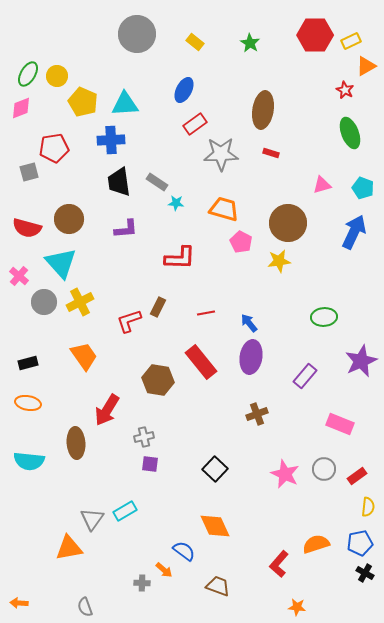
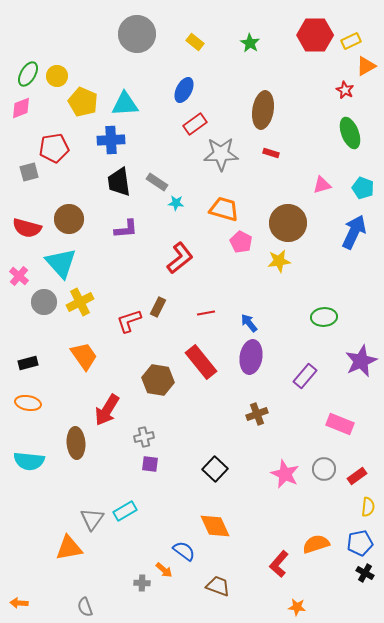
red L-shape at (180, 258): rotated 40 degrees counterclockwise
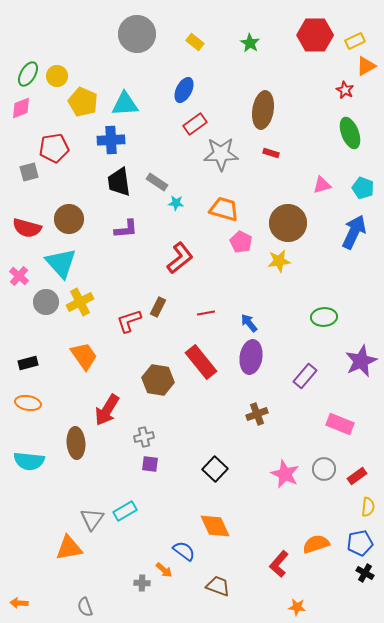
yellow rectangle at (351, 41): moved 4 px right
gray circle at (44, 302): moved 2 px right
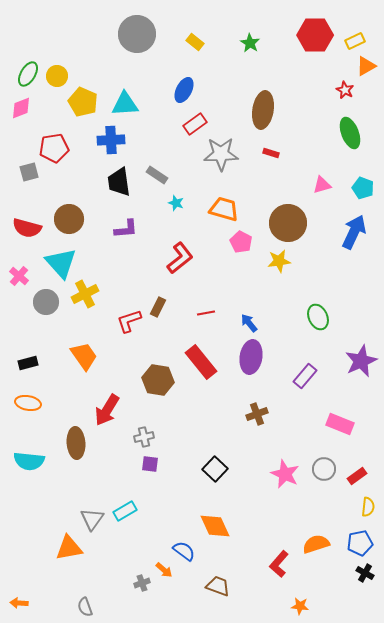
gray rectangle at (157, 182): moved 7 px up
cyan star at (176, 203): rotated 14 degrees clockwise
yellow cross at (80, 302): moved 5 px right, 8 px up
green ellipse at (324, 317): moved 6 px left; rotated 70 degrees clockwise
gray cross at (142, 583): rotated 21 degrees counterclockwise
orange star at (297, 607): moved 3 px right, 1 px up
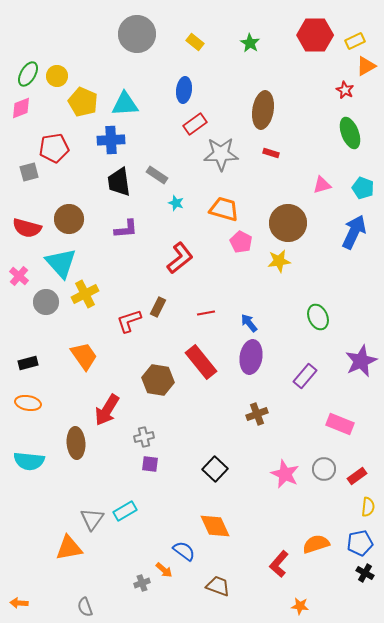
blue ellipse at (184, 90): rotated 20 degrees counterclockwise
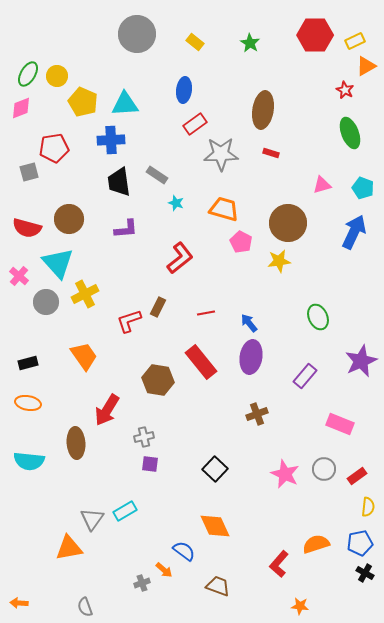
cyan triangle at (61, 263): moved 3 px left
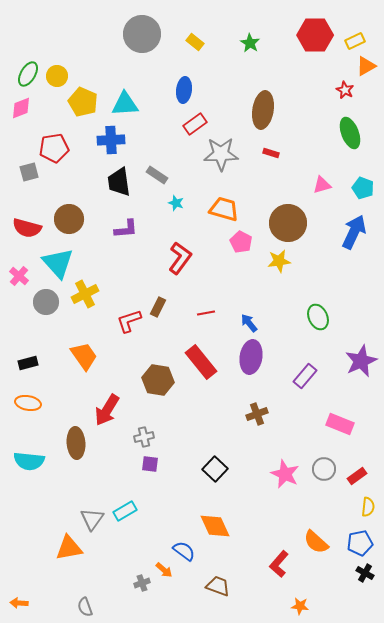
gray circle at (137, 34): moved 5 px right
red L-shape at (180, 258): rotated 16 degrees counterclockwise
orange semicircle at (316, 544): moved 2 px up; rotated 120 degrees counterclockwise
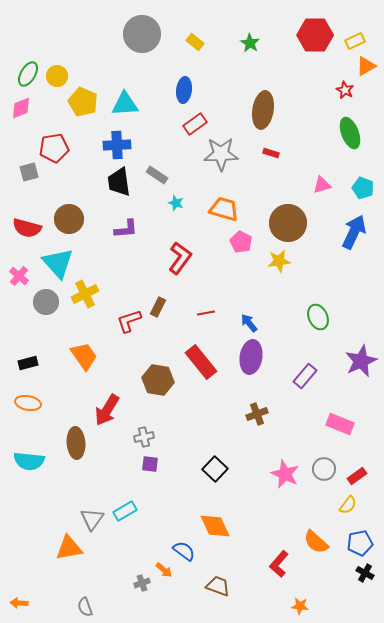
blue cross at (111, 140): moved 6 px right, 5 px down
yellow semicircle at (368, 507): moved 20 px left, 2 px up; rotated 30 degrees clockwise
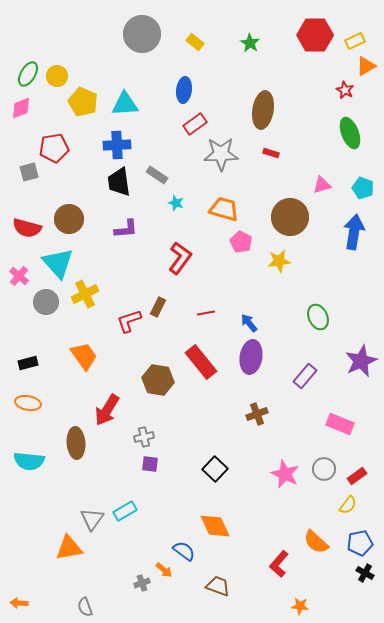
brown circle at (288, 223): moved 2 px right, 6 px up
blue arrow at (354, 232): rotated 16 degrees counterclockwise
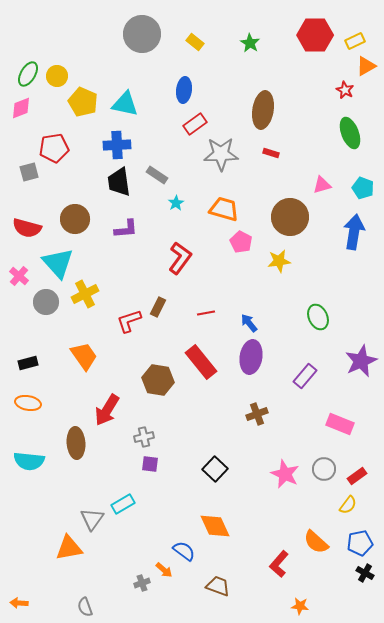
cyan triangle at (125, 104): rotated 16 degrees clockwise
cyan star at (176, 203): rotated 21 degrees clockwise
brown circle at (69, 219): moved 6 px right
cyan rectangle at (125, 511): moved 2 px left, 7 px up
